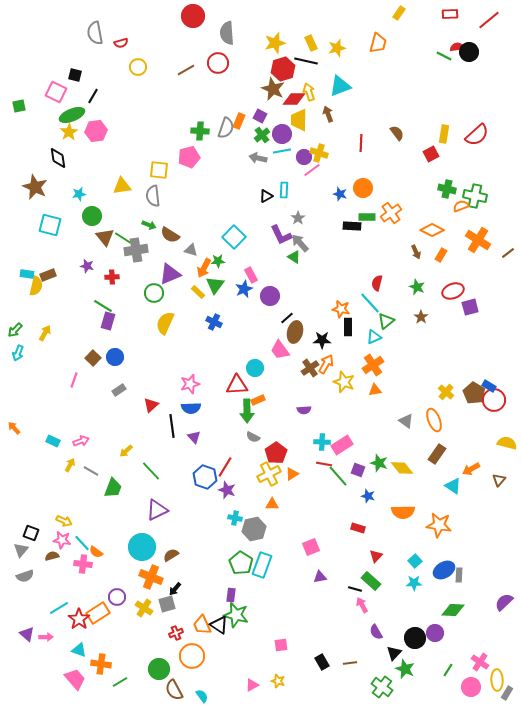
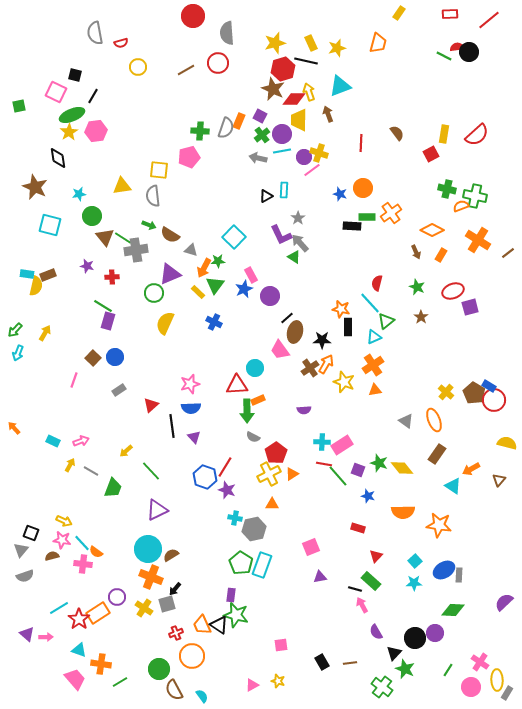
cyan circle at (142, 547): moved 6 px right, 2 px down
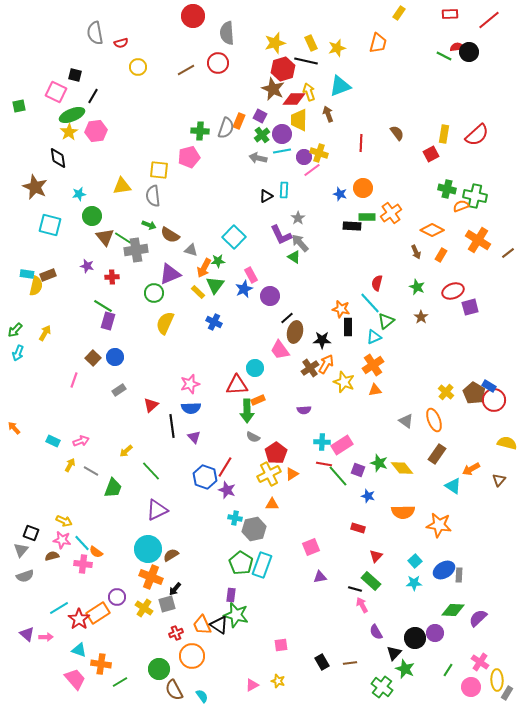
purple semicircle at (504, 602): moved 26 px left, 16 px down
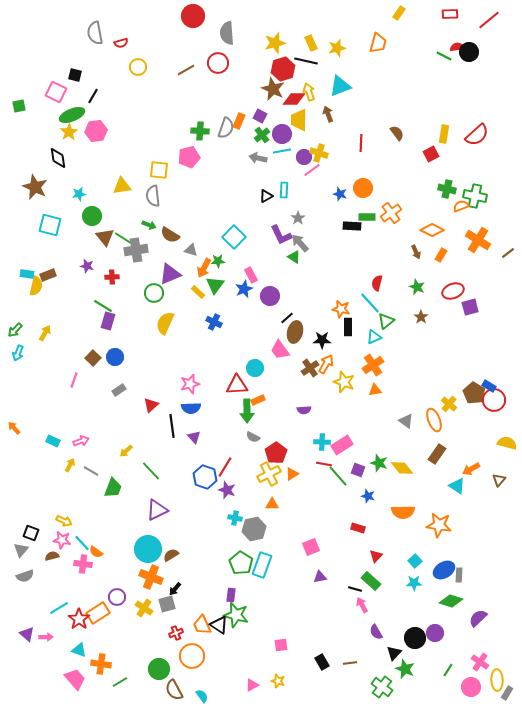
yellow cross at (446, 392): moved 3 px right, 12 px down
cyan triangle at (453, 486): moved 4 px right
green diamond at (453, 610): moved 2 px left, 9 px up; rotated 15 degrees clockwise
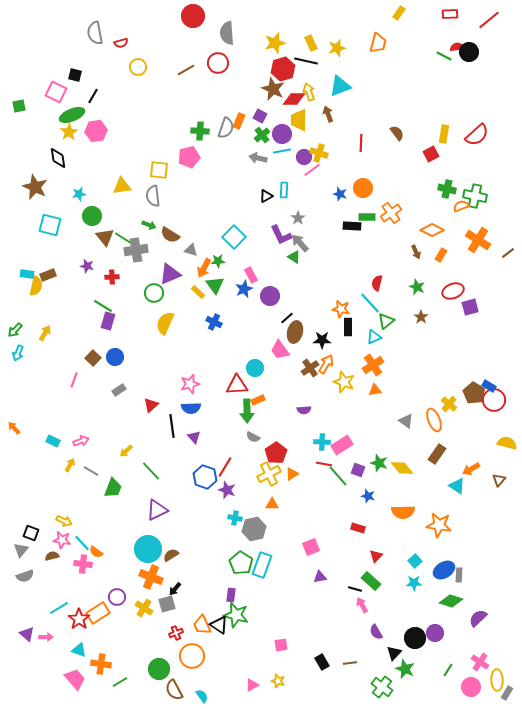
green triangle at (215, 285): rotated 12 degrees counterclockwise
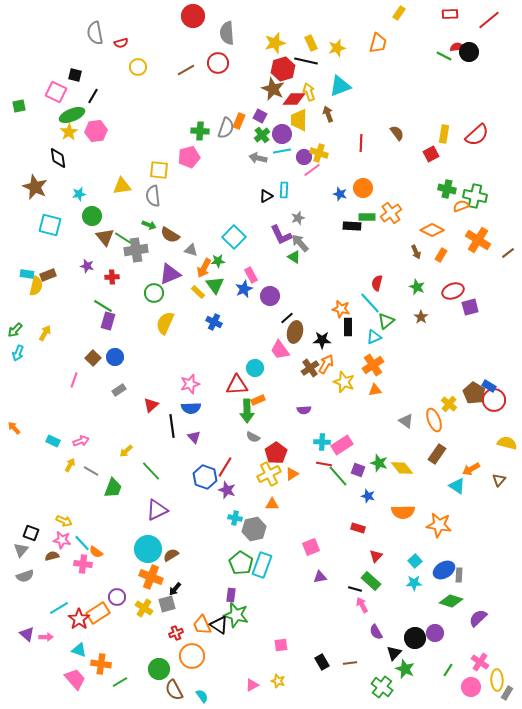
gray star at (298, 218): rotated 16 degrees clockwise
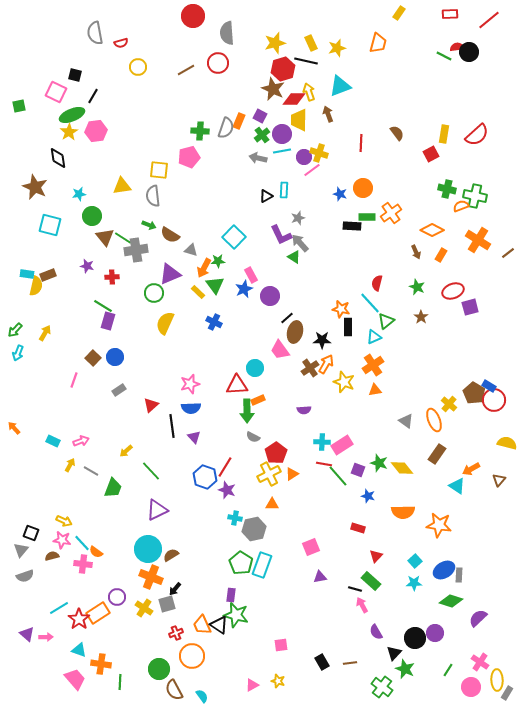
green line at (120, 682): rotated 56 degrees counterclockwise
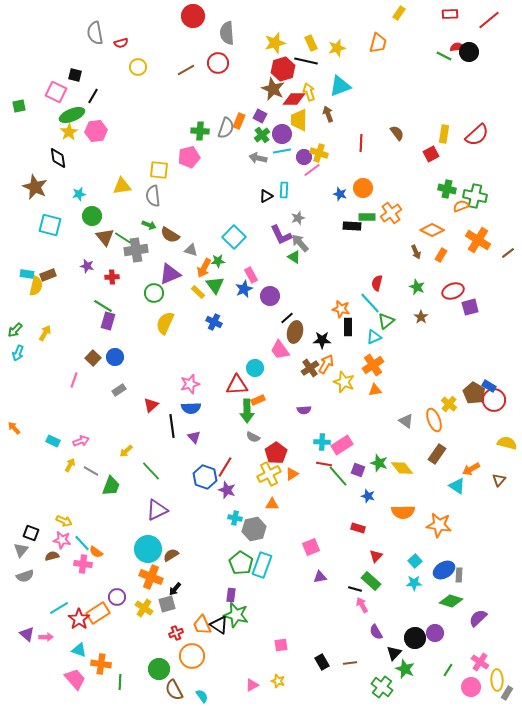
green trapezoid at (113, 488): moved 2 px left, 2 px up
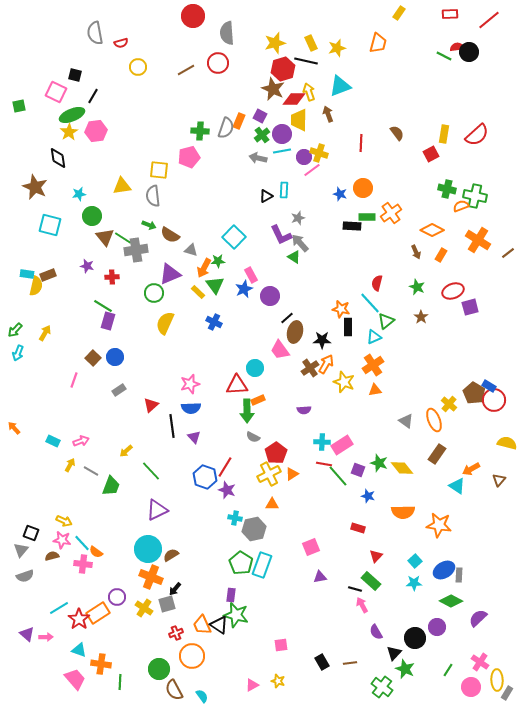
green diamond at (451, 601): rotated 10 degrees clockwise
purple circle at (435, 633): moved 2 px right, 6 px up
